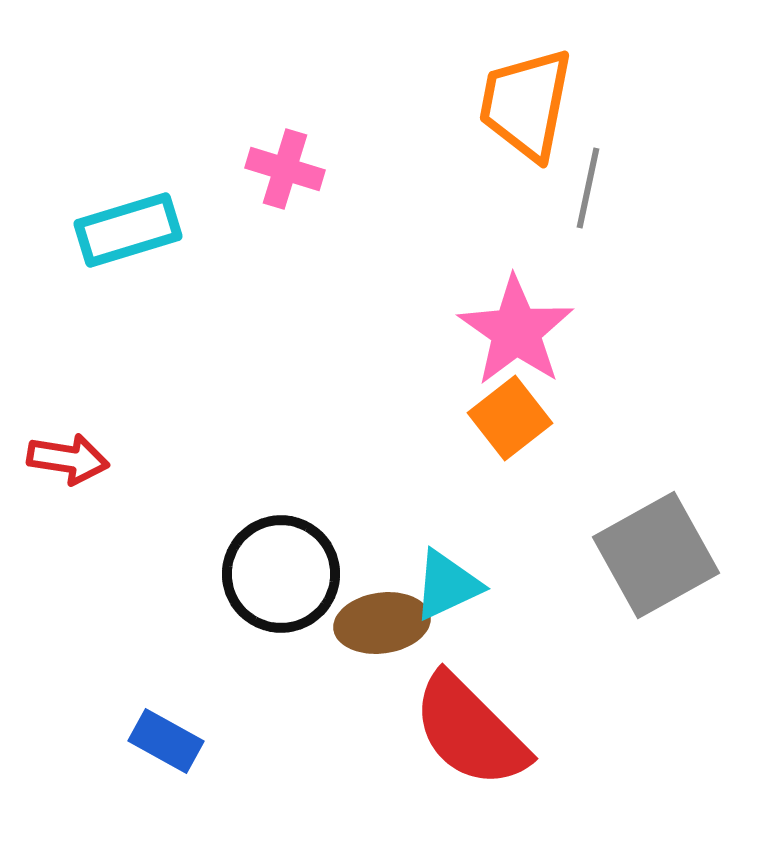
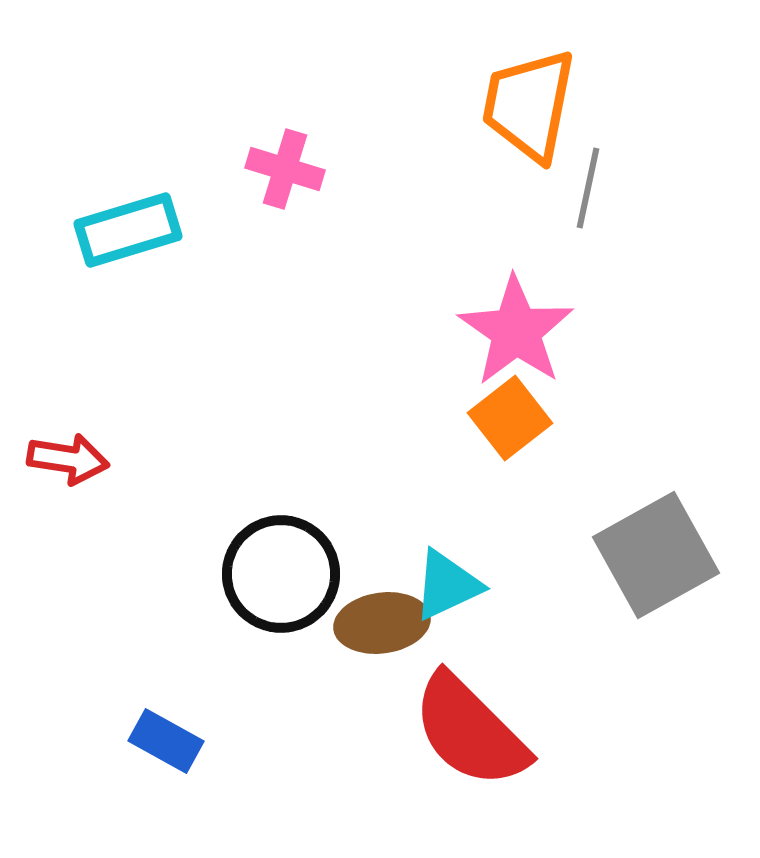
orange trapezoid: moved 3 px right, 1 px down
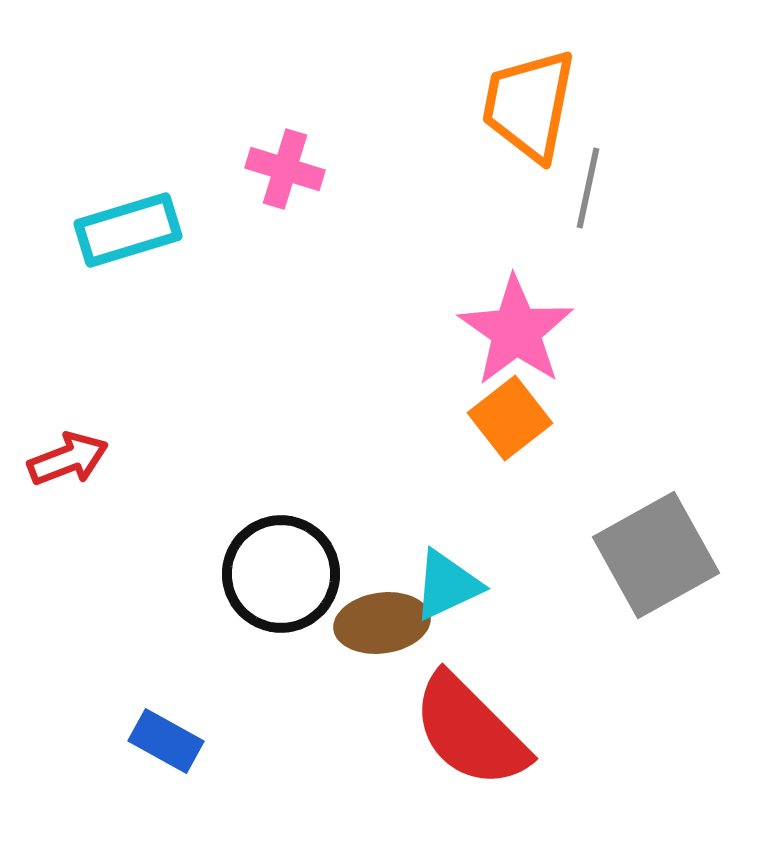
red arrow: rotated 30 degrees counterclockwise
